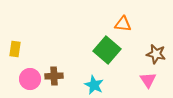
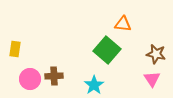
pink triangle: moved 4 px right, 1 px up
cyan star: rotated 12 degrees clockwise
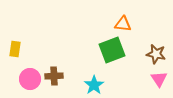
green square: moved 5 px right; rotated 28 degrees clockwise
pink triangle: moved 7 px right
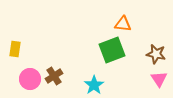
brown cross: rotated 30 degrees counterclockwise
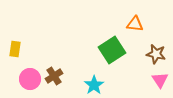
orange triangle: moved 12 px right
green square: rotated 12 degrees counterclockwise
pink triangle: moved 1 px right, 1 px down
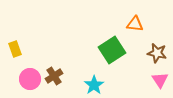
yellow rectangle: rotated 28 degrees counterclockwise
brown star: moved 1 px right, 1 px up
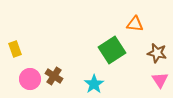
brown cross: rotated 24 degrees counterclockwise
cyan star: moved 1 px up
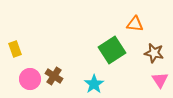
brown star: moved 3 px left
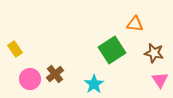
yellow rectangle: rotated 14 degrees counterclockwise
brown cross: moved 1 px right, 2 px up; rotated 18 degrees clockwise
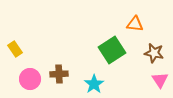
brown cross: moved 4 px right; rotated 36 degrees clockwise
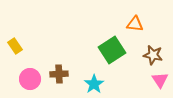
yellow rectangle: moved 3 px up
brown star: moved 1 px left, 2 px down
